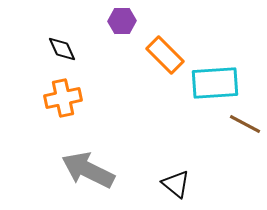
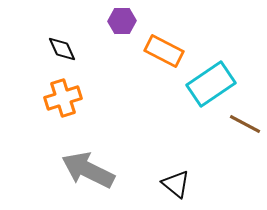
orange rectangle: moved 1 px left, 4 px up; rotated 18 degrees counterclockwise
cyan rectangle: moved 4 px left, 1 px down; rotated 30 degrees counterclockwise
orange cross: rotated 6 degrees counterclockwise
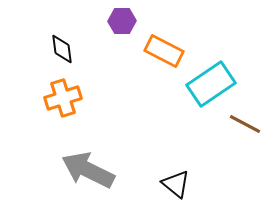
black diamond: rotated 16 degrees clockwise
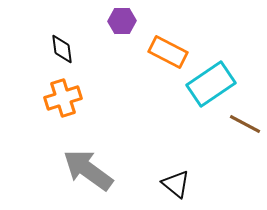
orange rectangle: moved 4 px right, 1 px down
gray arrow: rotated 10 degrees clockwise
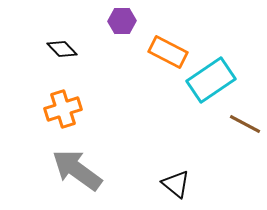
black diamond: rotated 36 degrees counterclockwise
cyan rectangle: moved 4 px up
orange cross: moved 11 px down
gray arrow: moved 11 px left
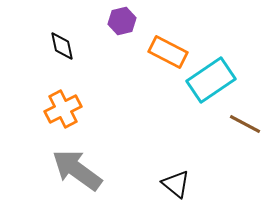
purple hexagon: rotated 12 degrees counterclockwise
black diamond: moved 3 px up; rotated 32 degrees clockwise
orange cross: rotated 9 degrees counterclockwise
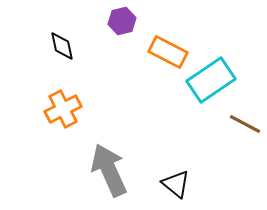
gray arrow: moved 32 px right; rotated 30 degrees clockwise
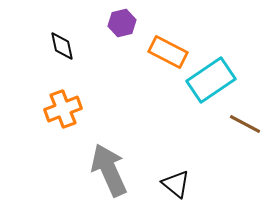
purple hexagon: moved 2 px down
orange cross: rotated 6 degrees clockwise
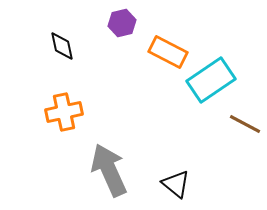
orange cross: moved 1 px right, 3 px down; rotated 9 degrees clockwise
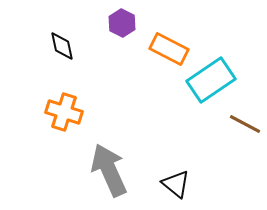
purple hexagon: rotated 20 degrees counterclockwise
orange rectangle: moved 1 px right, 3 px up
orange cross: rotated 30 degrees clockwise
